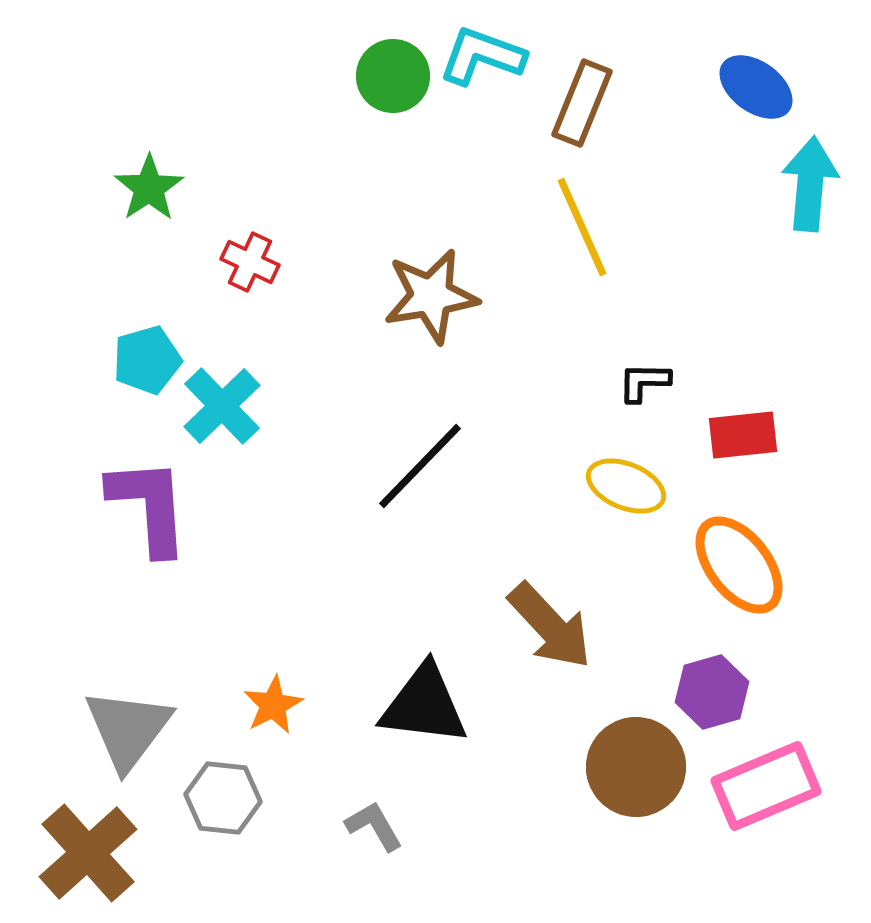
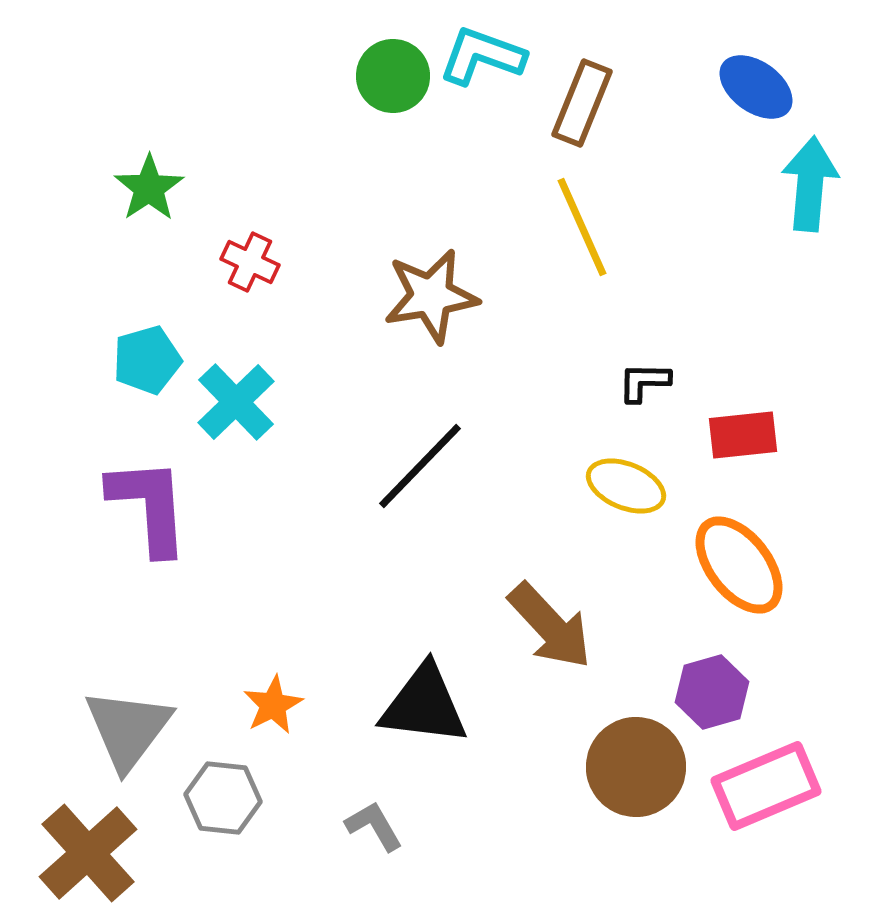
cyan cross: moved 14 px right, 4 px up
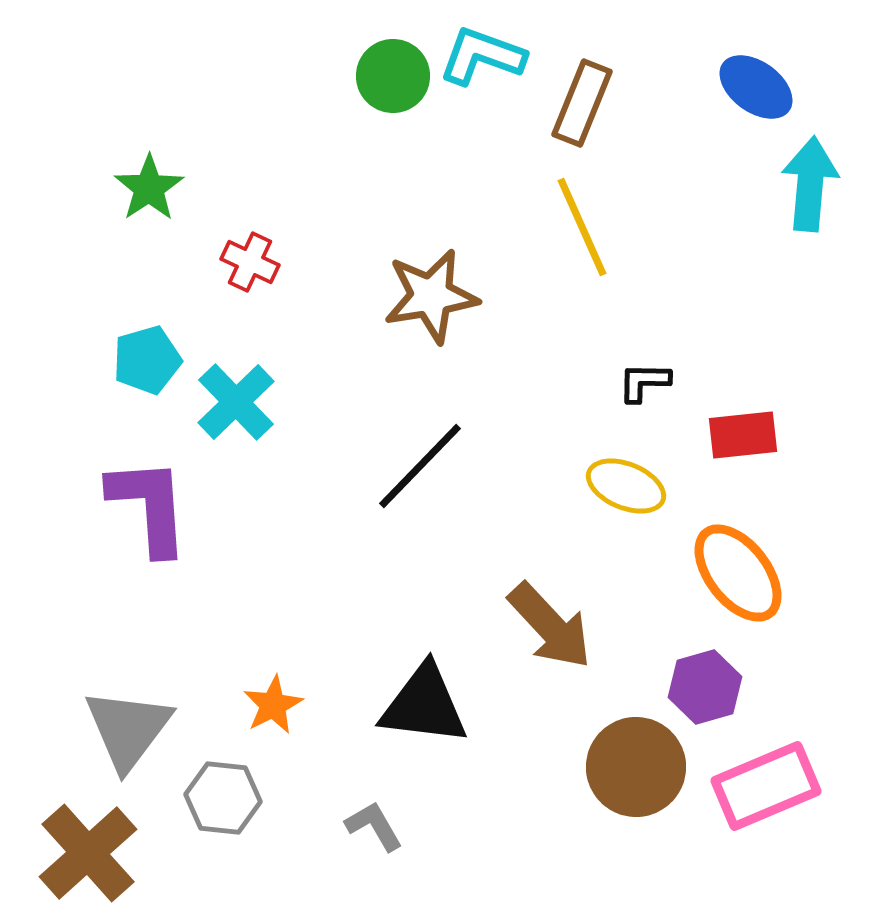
orange ellipse: moved 1 px left, 8 px down
purple hexagon: moved 7 px left, 5 px up
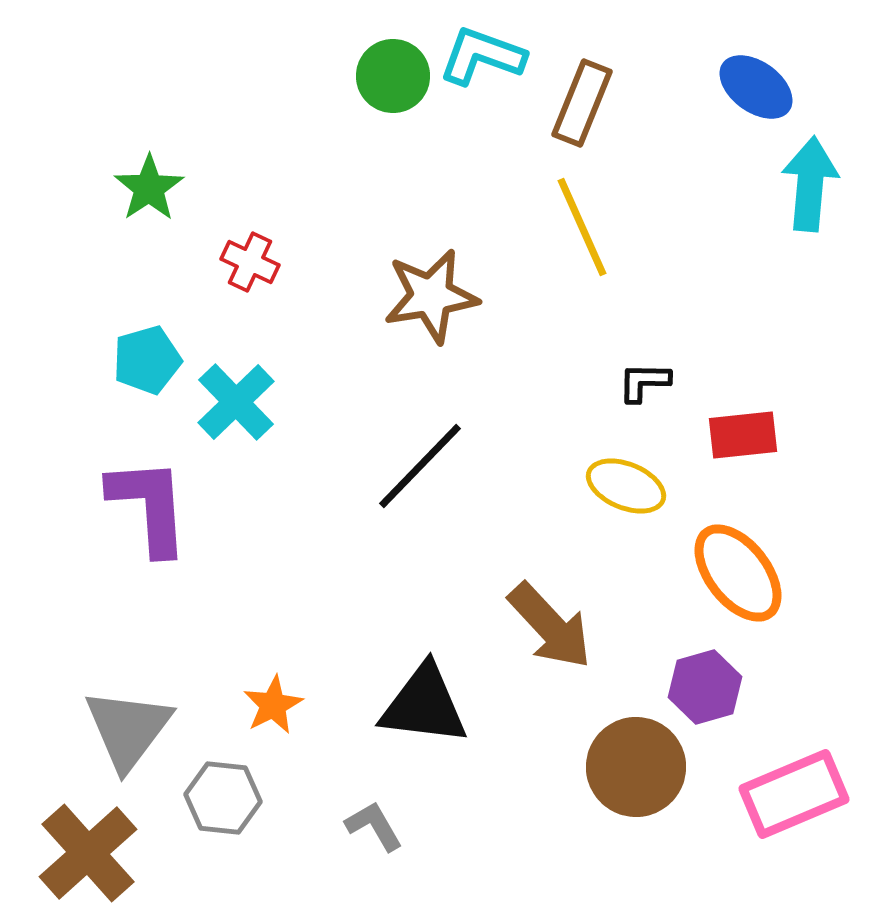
pink rectangle: moved 28 px right, 8 px down
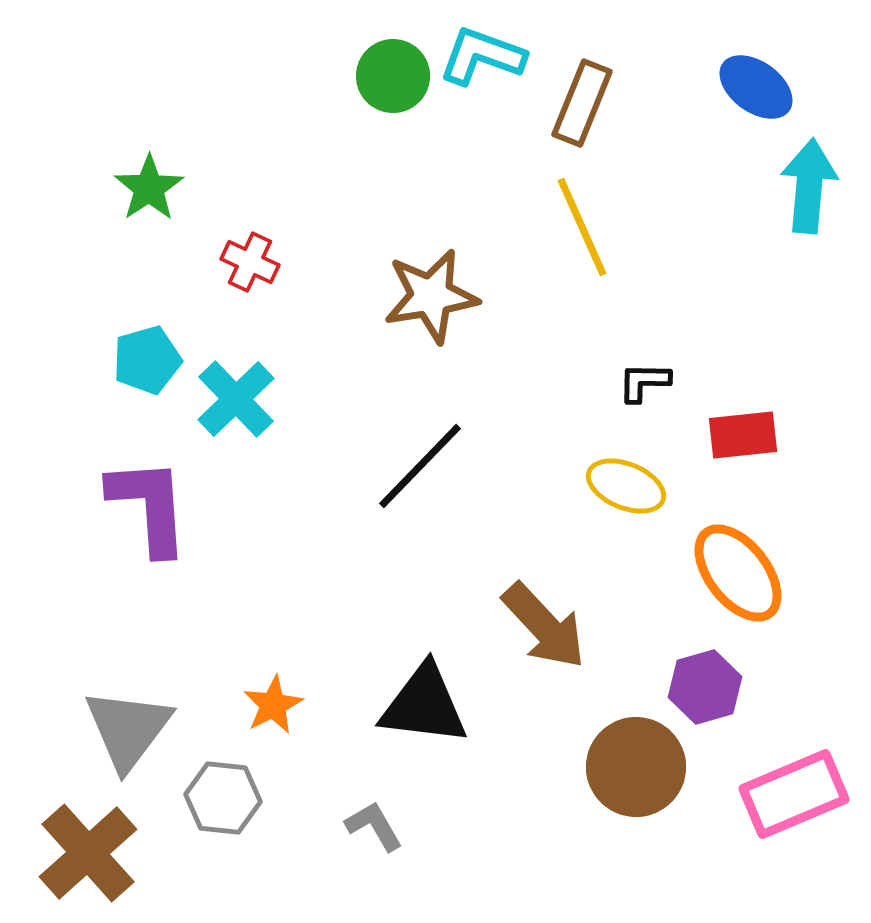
cyan arrow: moved 1 px left, 2 px down
cyan cross: moved 3 px up
brown arrow: moved 6 px left
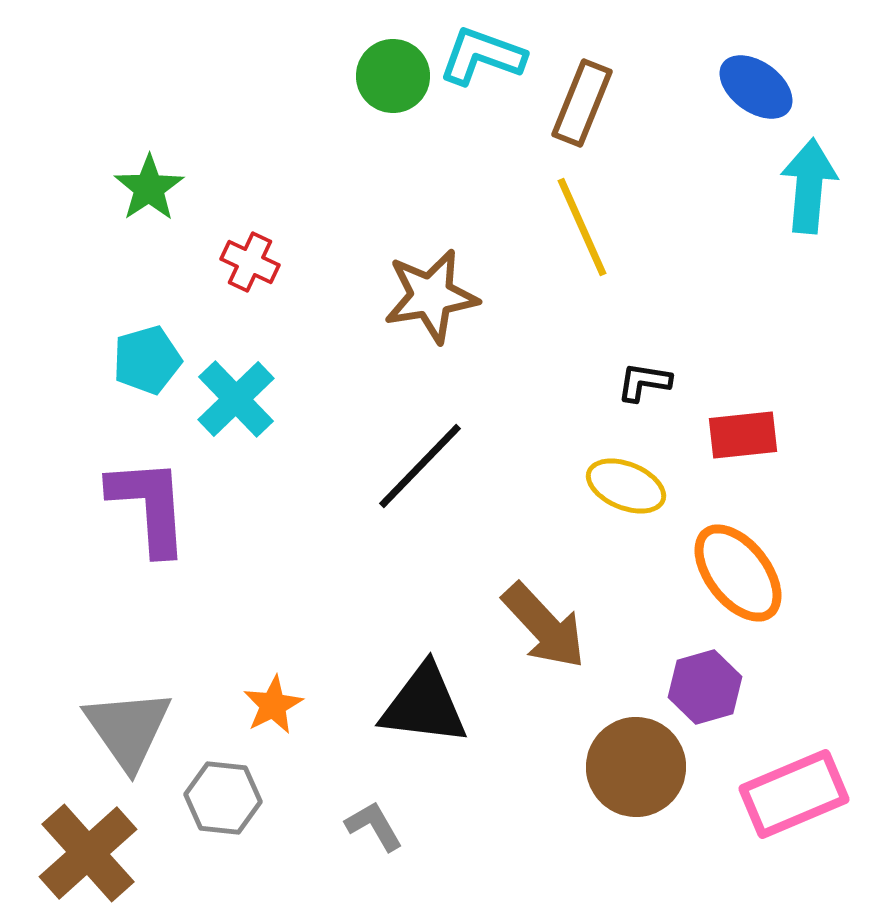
black L-shape: rotated 8 degrees clockwise
gray triangle: rotated 12 degrees counterclockwise
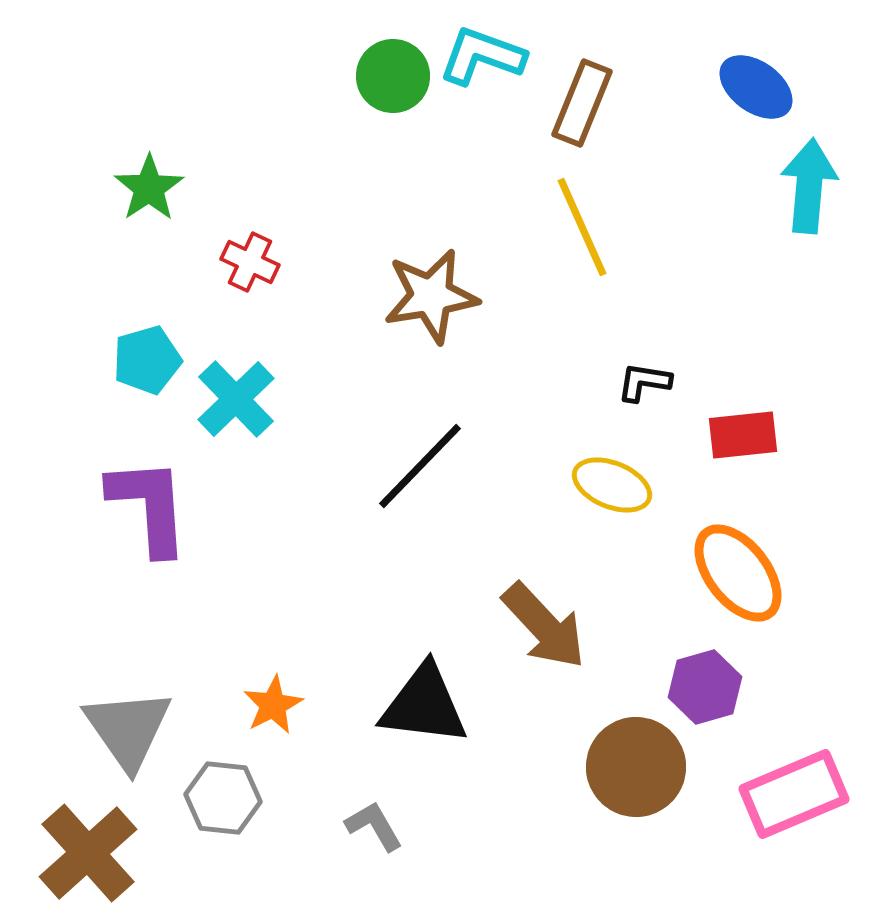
yellow ellipse: moved 14 px left, 1 px up
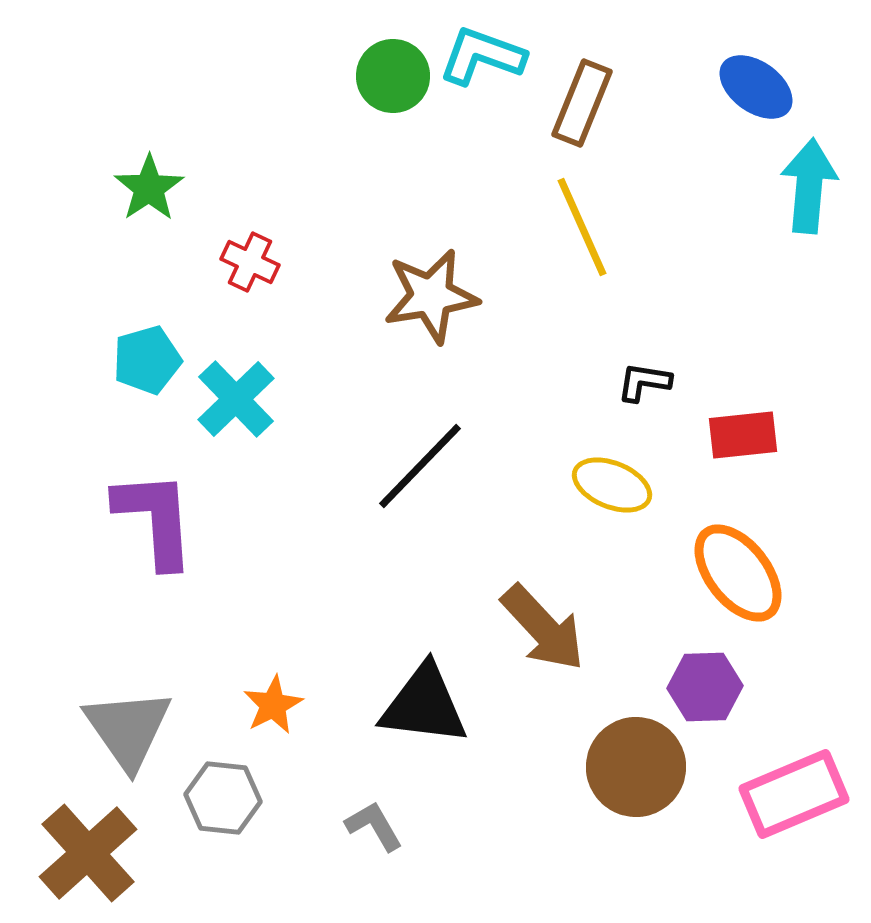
purple L-shape: moved 6 px right, 13 px down
brown arrow: moved 1 px left, 2 px down
purple hexagon: rotated 14 degrees clockwise
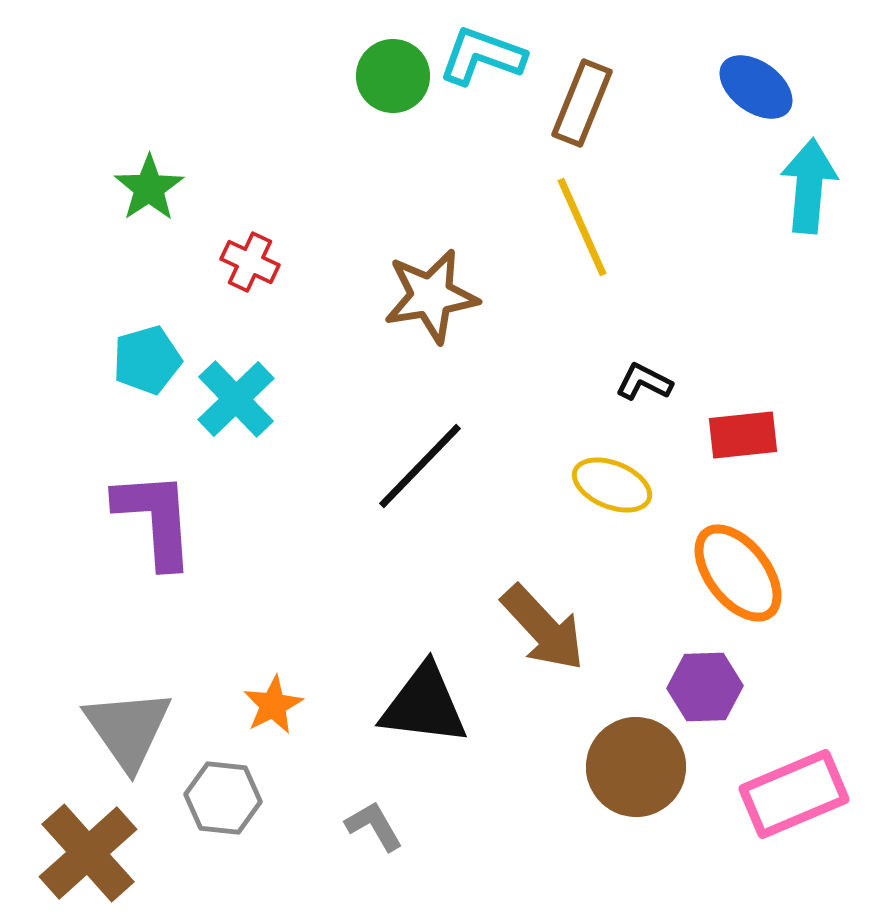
black L-shape: rotated 18 degrees clockwise
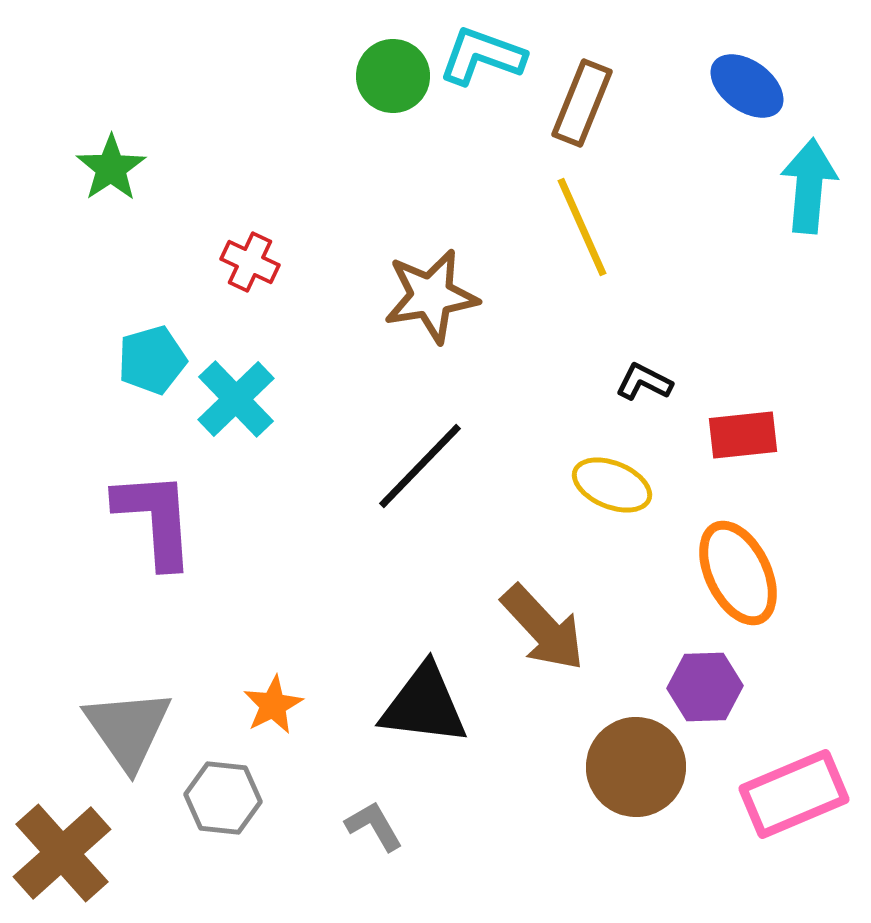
blue ellipse: moved 9 px left, 1 px up
green star: moved 38 px left, 20 px up
cyan pentagon: moved 5 px right
orange ellipse: rotated 12 degrees clockwise
brown cross: moved 26 px left
